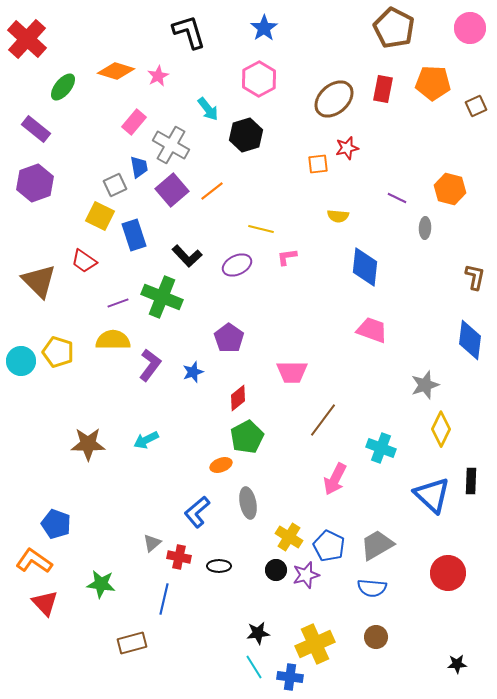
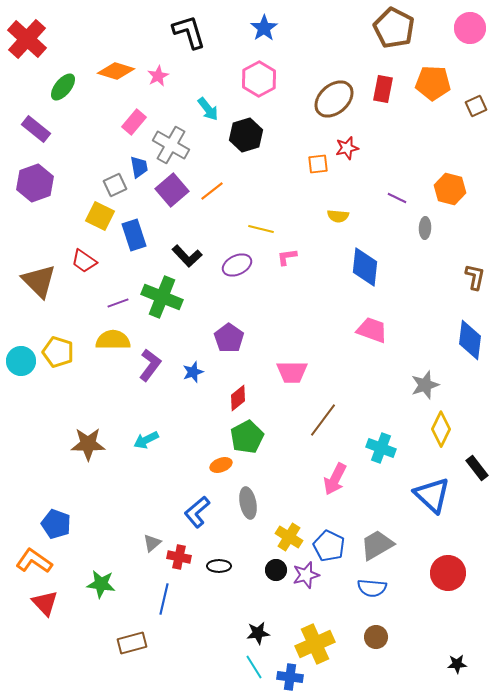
black rectangle at (471, 481): moved 6 px right, 13 px up; rotated 40 degrees counterclockwise
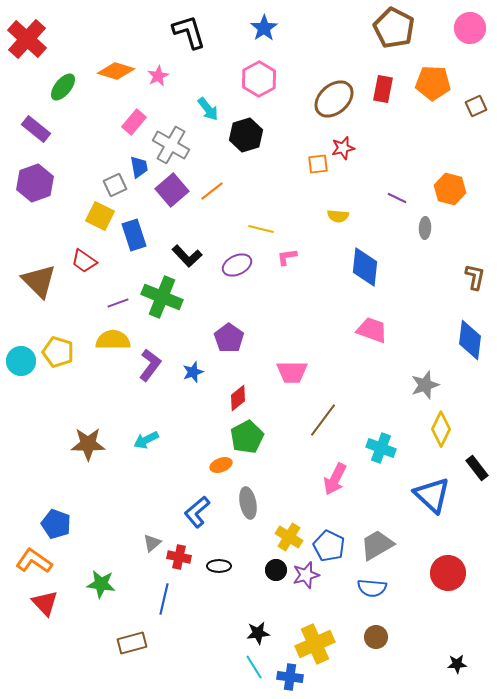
red star at (347, 148): moved 4 px left
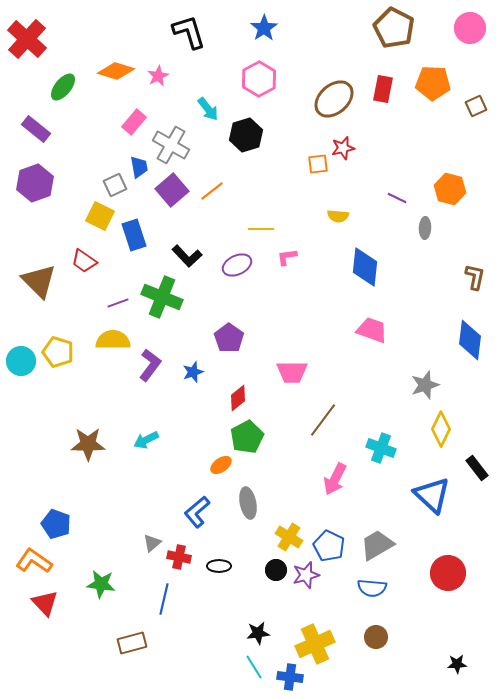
yellow line at (261, 229): rotated 15 degrees counterclockwise
orange ellipse at (221, 465): rotated 15 degrees counterclockwise
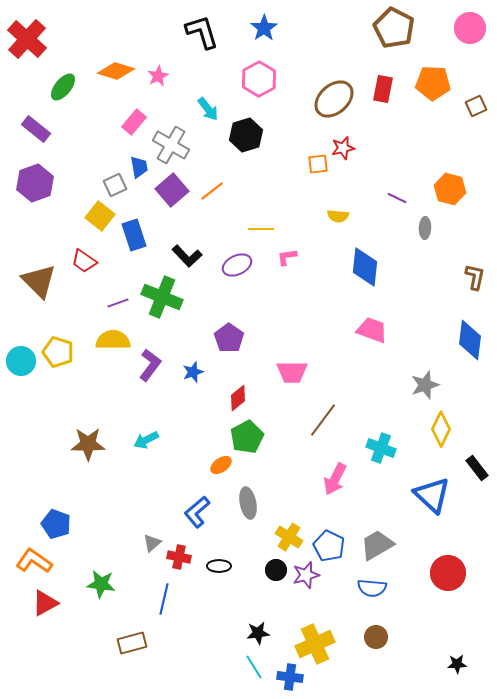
black L-shape at (189, 32): moved 13 px right
yellow square at (100, 216): rotated 12 degrees clockwise
red triangle at (45, 603): rotated 44 degrees clockwise
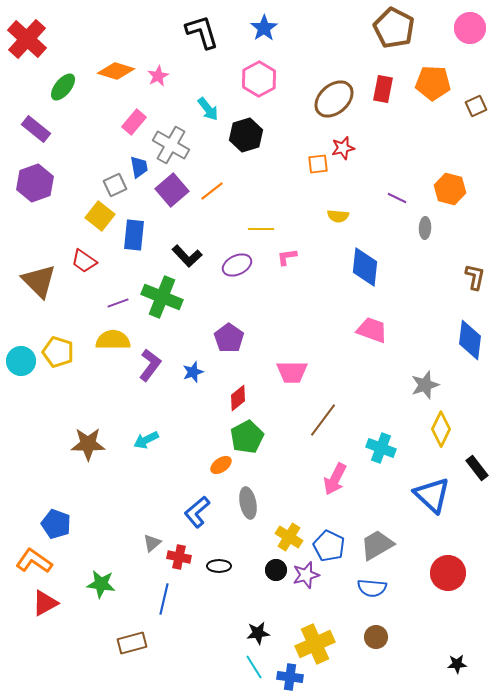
blue rectangle at (134, 235): rotated 24 degrees clockwise
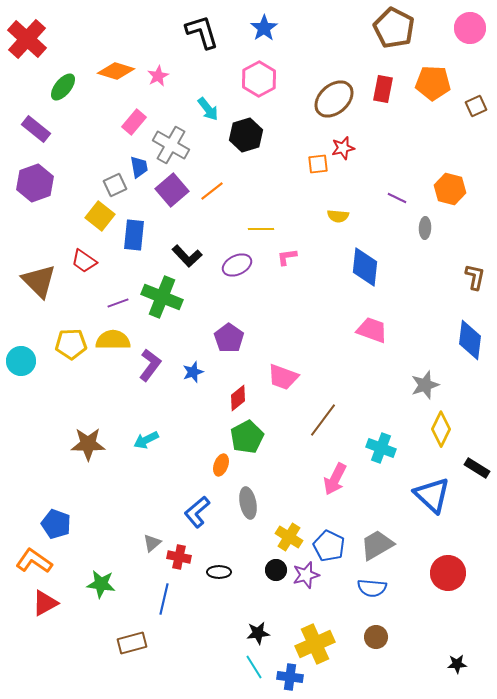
yellow pentagon at (58, 352): moved 13 px right, 8 px up; rotated 20 degrees counterclockwise
pink trapezoid at (292, 372): moved 9 px left, 5 px down; rotated 20 degrees clockwise
orange ellipse at (221, 465): rotated 35 degrees counterclockwise
black rectangle at (477, 468): rotated 20 degrees counterclockwise
black ellipse at (219, 566): moved 6 px down
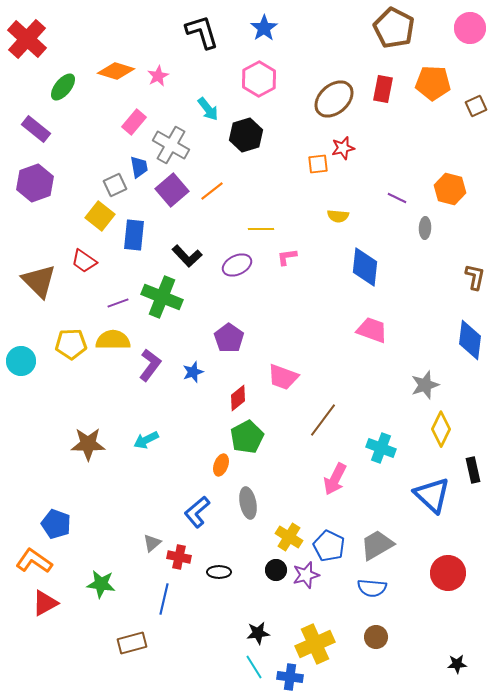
black rectangle at (477, 468): moved 4 px left, 2 px down; rotated 45 degrees clockwise
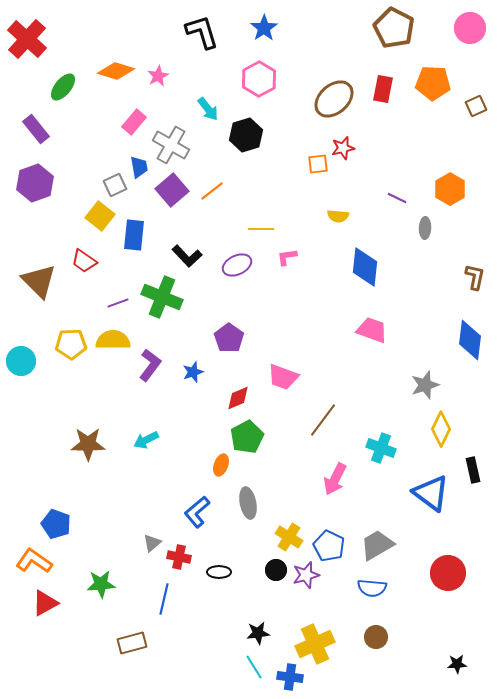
purple rectangle at (36, 129): rotated 12 degrees clockwise
orange hexagon at (450, 189): rotated 16 degrees clockwise
red diamond at (238, 398): rotated 16 degrees clockwise
blue triangle at (432, 495): moved 1 px left, 2 px up; rotated 6 degrees counterclockwise
green star at (101, 584): rotated 12 degrees counterclockwise
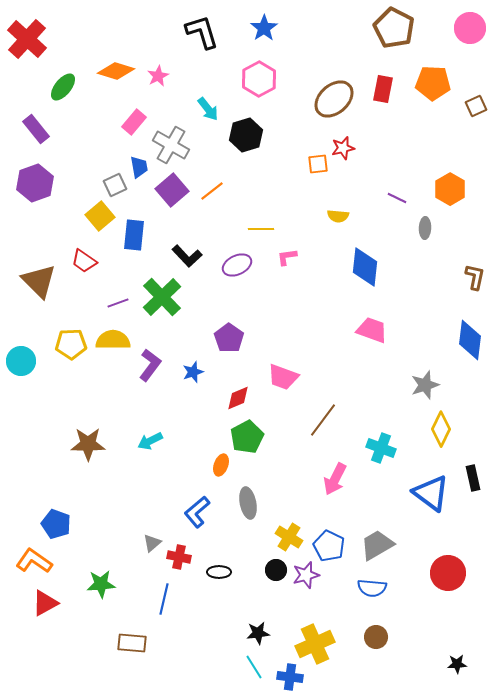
yellow square at (100, 216): rotated 12 degrees clockwise
green cross at (162, 297): rotated 24 degrees clockwise
cyan arrow at (146, 440): moved 4 px right, 1 px down
black rectangle at (473, 470): moved 8 px down
brown rectangle at (132, 643): rotated 20 degrees clockwise
